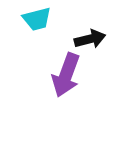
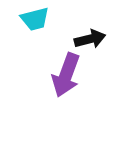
cyan trapezoid: moved 2 px left
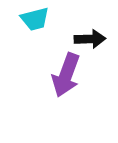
black arrow: rotated 12 degrees clockwise
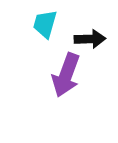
cyan trapezoid: moved 10 px right, 5 px down; rotated 120 degrees clockwise
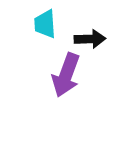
cyan trapezoid: rotated 20 degrees counterclockwise
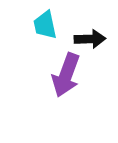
cyan trapezoid: moved 1 px down; rotated 8 degrees counterclockwise
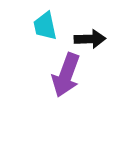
cyan trapezoid: moved 1 px down
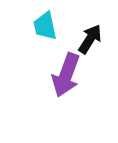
black arrow: rotated 56 degrees counterclockwise
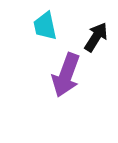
black arrow: moved 6 px right, 2 px up
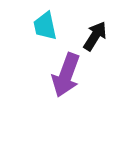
black arrow: moved 1 px left, 1 px up
